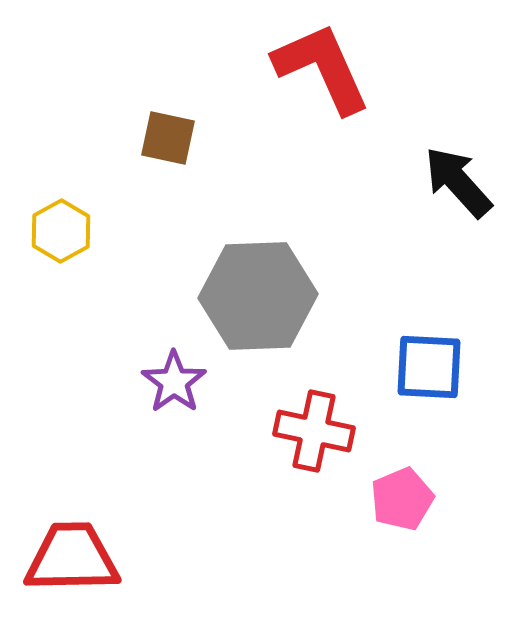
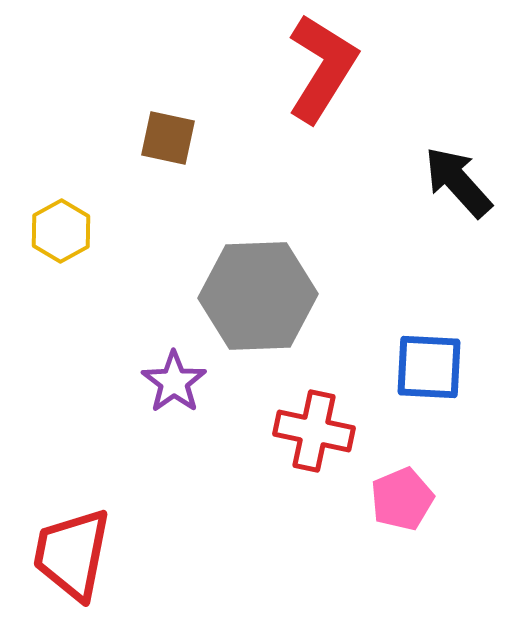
red L-shape: rotated 56 degrees clockwise
red trapezoid: moved 4 px up; rotated 78 degrees counterclockwise
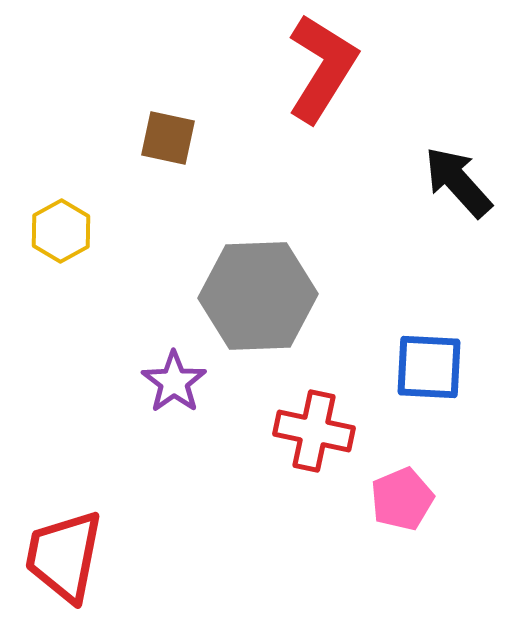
red trapezoid: moved 8 px left, 2 px down
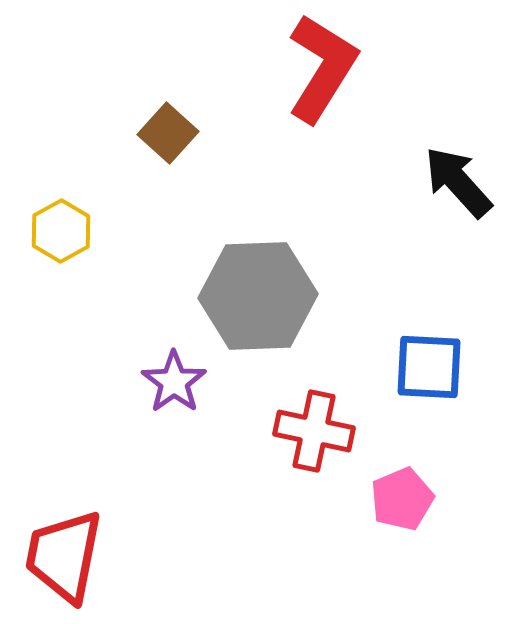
brown square: moved 5 px up; rotated 30 degrees clockwise
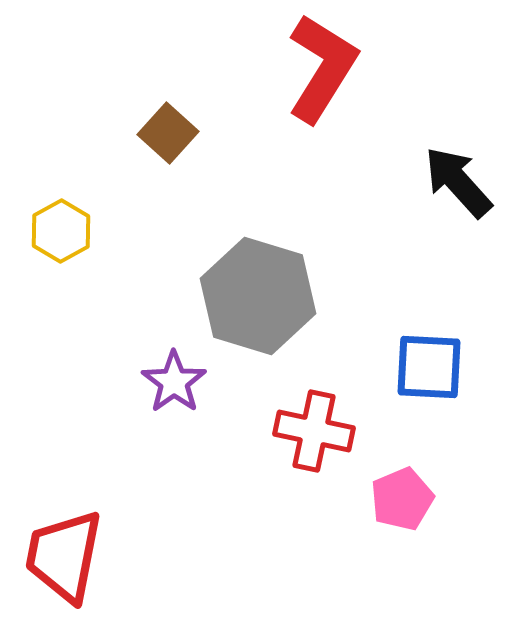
gray hexagon: rotated 19 degrees clockwise
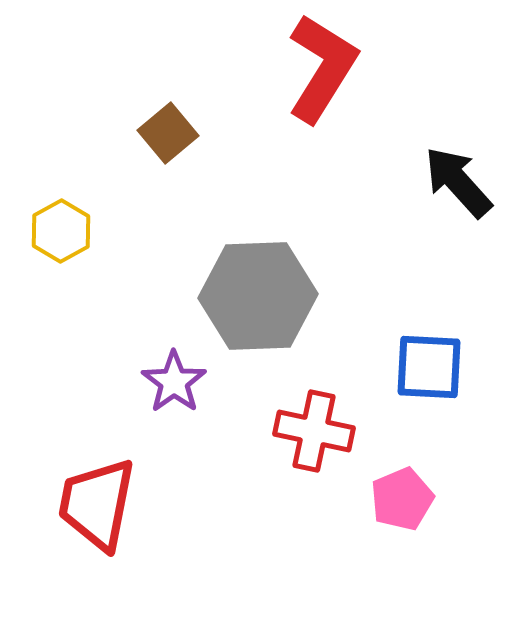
brown square: rotated 8 degrees clockwise
gray hexagon: rotated 19 degrees counterclockwise
red trapezoid: moved 33 px right, 52 px up
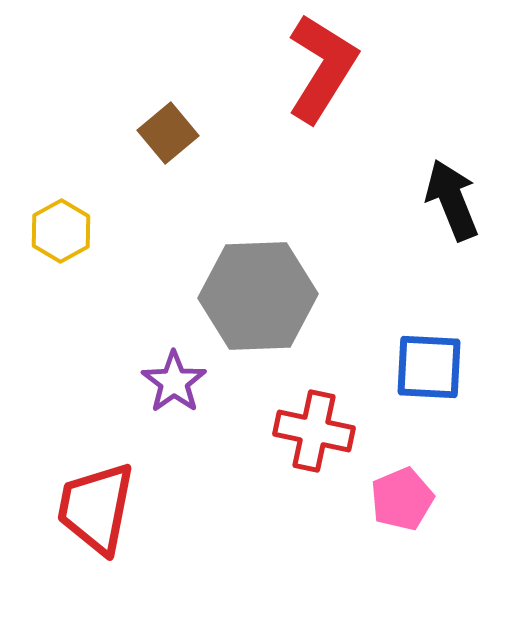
black arrow: moved 6 px left, 18 px down; rotated 20 degrees clockwise
red trapezoid: moved 1 px left, 4 px down
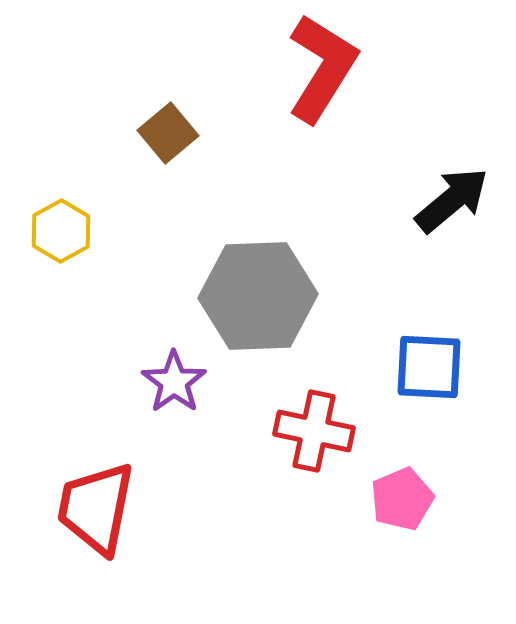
black arrow: rotated 72 degrees clockwise
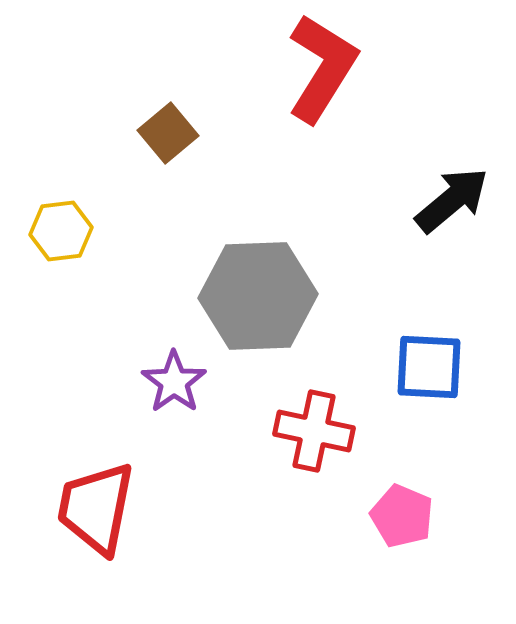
yellow hexagon: rotated 22 degrees clockwise
pink pentagon: moved 17 px down; rotated 26 degrees counterclockwise
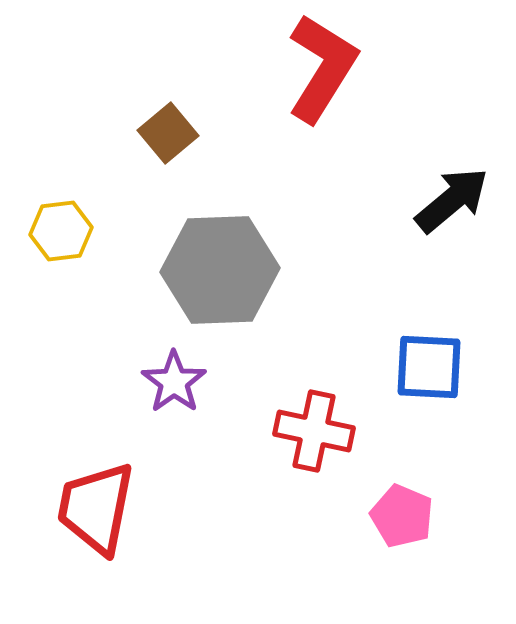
gray hexagon: moved 38 px left, 26 px up
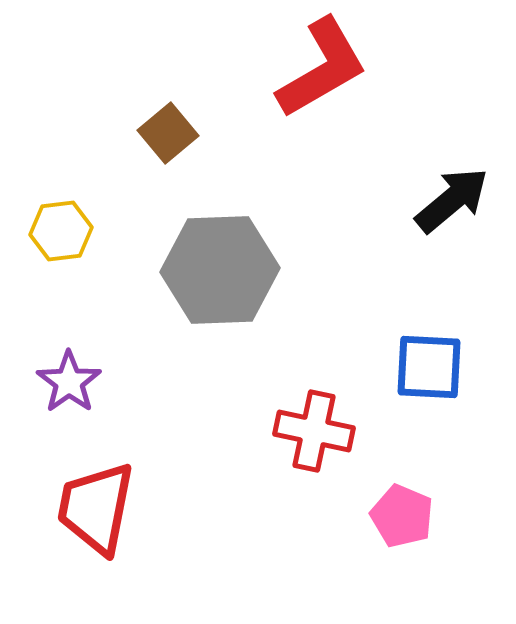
red L-shape: rotated 28 degrees clockwise
purple star: moved 105 px left
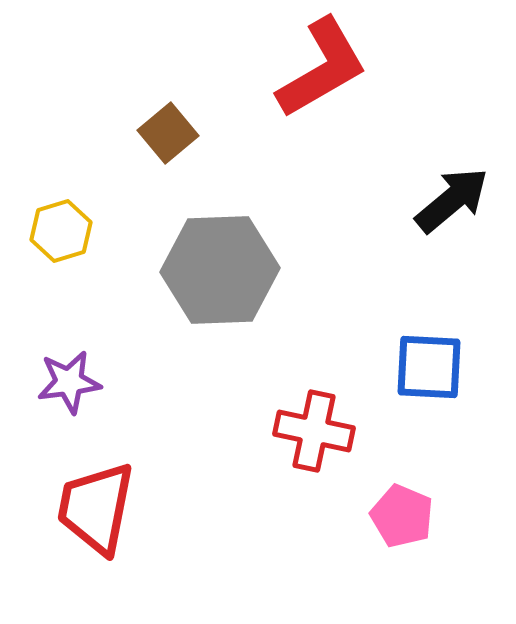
yellow hexagon: rotated 10 degrees counterclockwise
purple star: rotated 28 degrees clockwise
